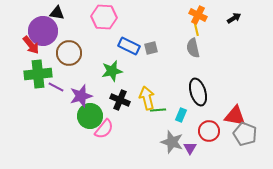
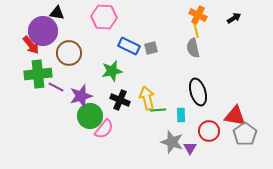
yellow line: moved 2 px down
cyan rectangle: rotated 24 degrees counterclockwise
gray pentagon: rotated 15 degrees clockwise
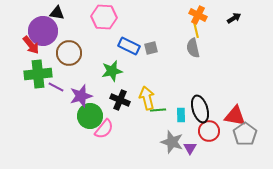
black ellipse: moved 2 px right, 17 px down
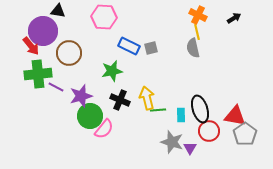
black triangle: moved 1 px right, 2 px up
yellow line: moved 1 px right, 2 px down
red arrow: moved 1 px down
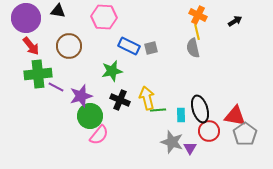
black arrow: moved 1 px right, 3 px down
purple circle: moved 17 px left, 13 px up
brown circle: moved 7 px up
pink semicircle: moved 5 px left, 6 px down
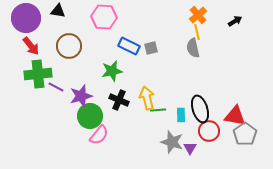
orange cross: rotated 24 degrees clockwise
black cross: moved 1 px left
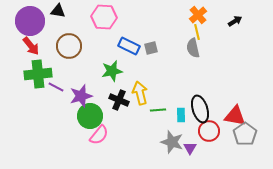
purple circle: moved 4 px right, 3 px down
yellow arrow: moved 7 px left, 5 px up
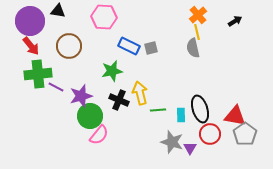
red circle: moved 1 px right, 3 px down
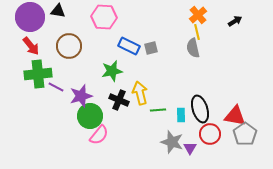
purple circle: moved 4 px up
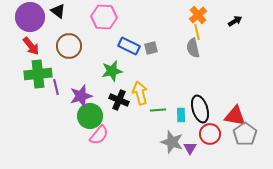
black triangle: rotated 28 degrees clockwise
purple line: rotated 49 degrees clockwise
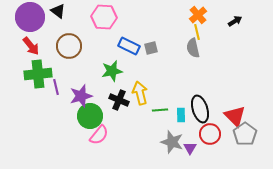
green line: moved 2 px right
red triangle: rotated 35 degrees clockwise
